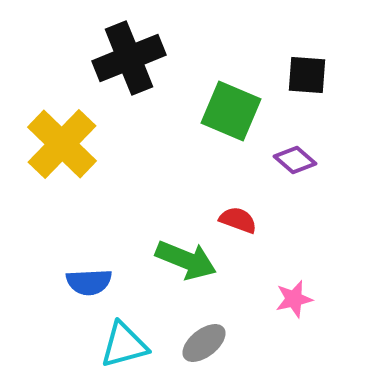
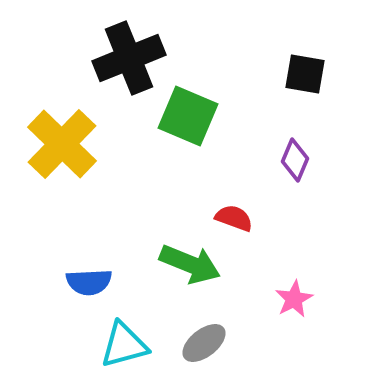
black square: moved 2 px left, 1 px up; rotated 6 degrees clockwise
green square: moved 43 px left, 5 px down
purple diamond: rotated 72 degrees clockwise
red semicircle: moved 4 px left, 2 px up
green arrow: moved 4 px right, 4 px down
pink star: rotated 15 degrees counterclockwise
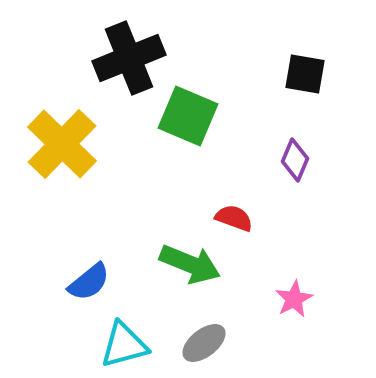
blue semicircle: rotated 36 degrees counterclockwise
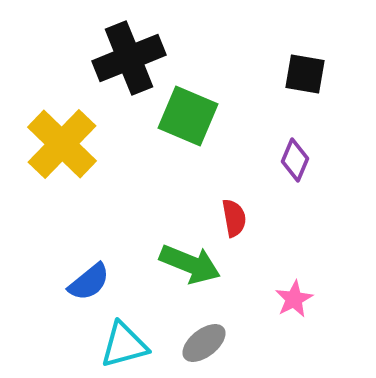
red semicircle: rotated 60 degrees clockwise
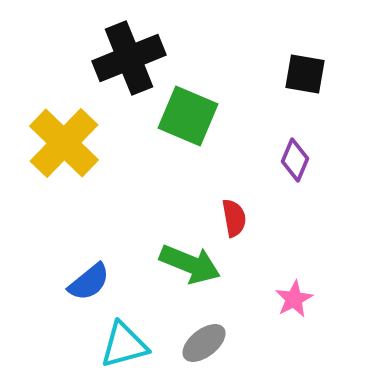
yellow cross: moved 2 px right, 1 px up
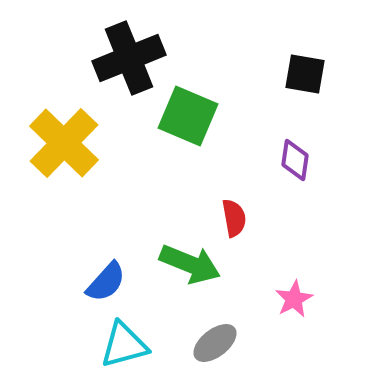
purple diamond: rotated 15 degrees counterclockwise
blue semicircle: moved 17 px right; rotated 9 degrees counterclockwise
gray ellipse: moved 11 px right
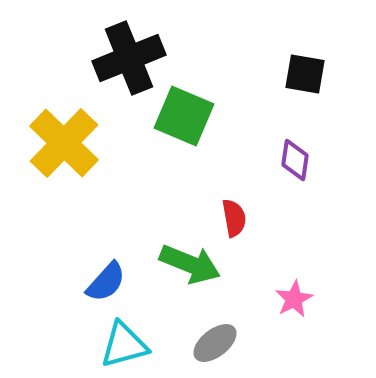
green square: moved 4 px left
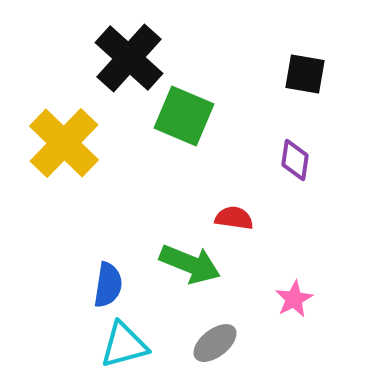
black cross: rotated 26 degrees counterclockwise
red semicircle: rotated 72 degrees counterclockwise
blue semicircle: moved 2 px right, 3 px down; rotated 33 degrees counterclockwise
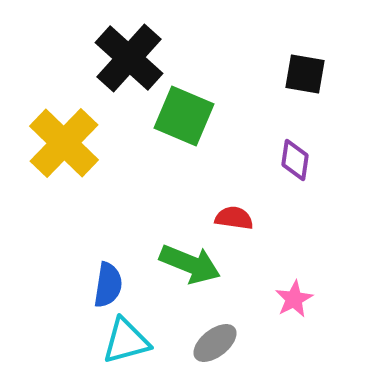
cyan triangle: moved 2 px right, 4 px up
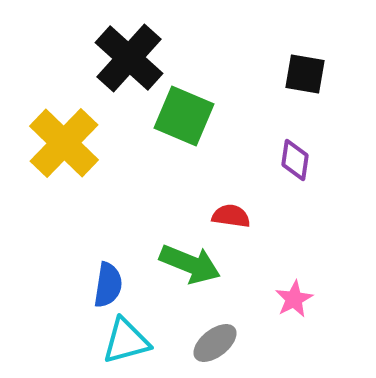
red semicircle: moved 3 px left, 2 px up
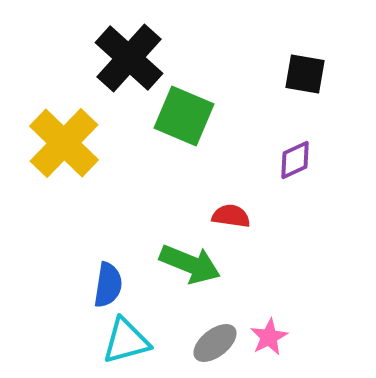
purple diamond: rotated 57 degrees clockwise
pink star: moved 25 px left, 38 px down
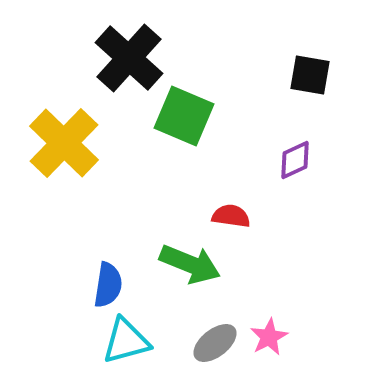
black square: moved 5 px right, 1 px down
